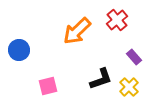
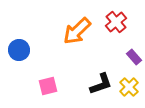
red cross: moved 1 px left, 2 px down
black L-shape: moved 5 px down
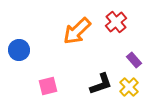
purple rectangle: moved 3 px down
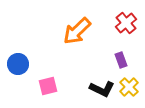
red cross: moved 10 px right, 1 px down
blue circle: moved 1 px left, 14 px down
purple rectangle: moved 13 px left; rotated 21 degrees clockwise
black L-shape: moved 1 px right, 5 px down; rotated 45 degrees clockwise
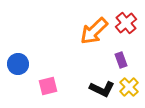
orange arrow: moved 17 px right
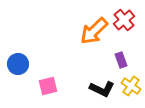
red cross: moved 2 px left, 3 px up
yellow cross: moved 2 px right, 1 px up; rotated 12 degrees counterclockwise
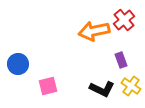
orange arrow: rotated 32 degrees clockwise
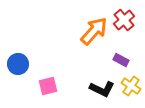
orange arrow: rotated 144 degrees clockwise
purple rectangle: rotated 42 degrees counterclockwise
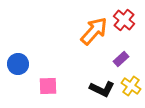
red cross: rotated 10 degrees counterclockwise
purple rectangle: moved 1 px up; rotated 70 degrees counterclockwise
pink square: rotated 12 degrees clockwise
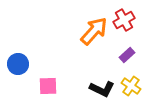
red cross: rotated 20 degrees clockwise
purple rectangle: moved 6 px right, 4 px up
